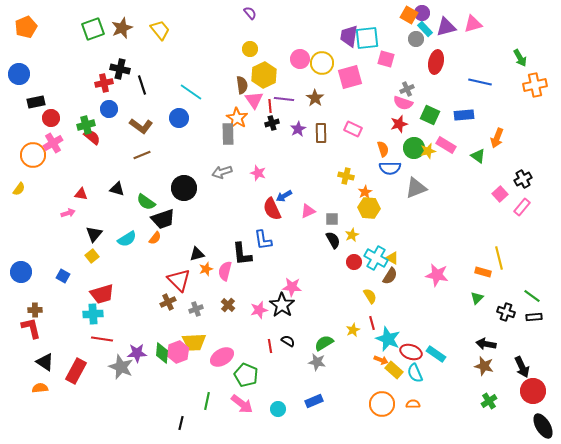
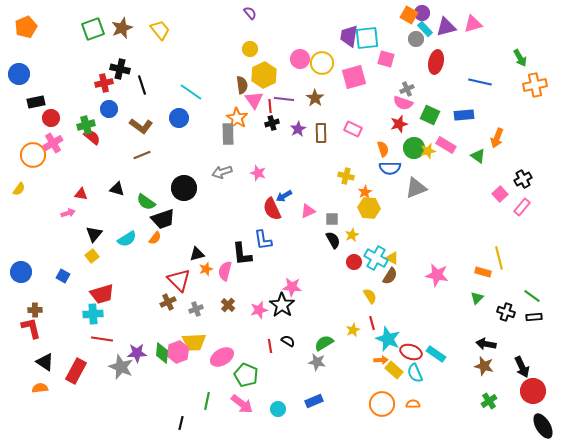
pink square at (350, 77): moved 4 px right
orange arrow at (381, 360): rotated 24 degrees counterclockwise
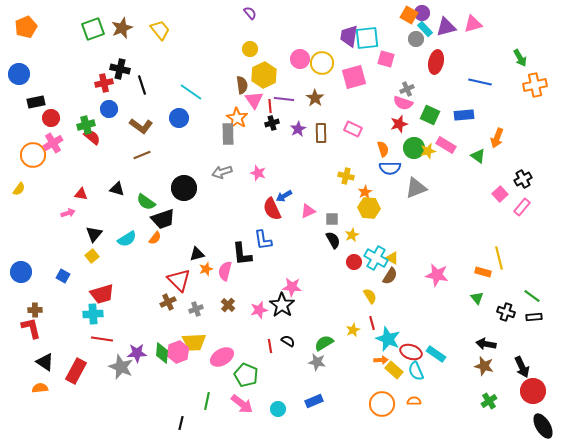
green triangle at (477, 298): rotated 24 degrees counterclockwise
cyan semicircle at (415, 373): moved 1 px right, 2 px up
orange semicircle at (413, 404): moved 1 px right, 3 px up
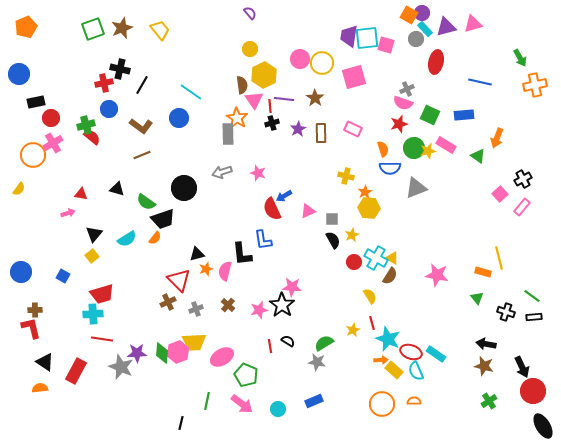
pink square at (386, 59): moved 14 px up
black line at (142, 85): rotated 48 degrees clockwise
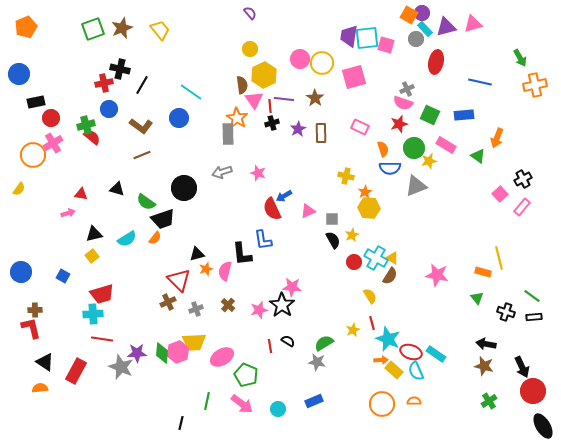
pink rectangle at (353, 129): moved 7 px right, 2 px up
yellow star at (428, 151): moved 1 px right, 10 px down
gray triangle at (416, 188): moved 2 px up
black triangle at (94, 234): rotated 36 degrees clockwise
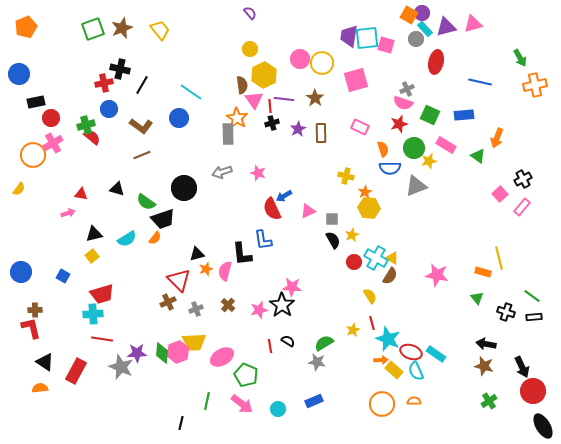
pink square at (354, 77): moved 2 px right, 3 px down
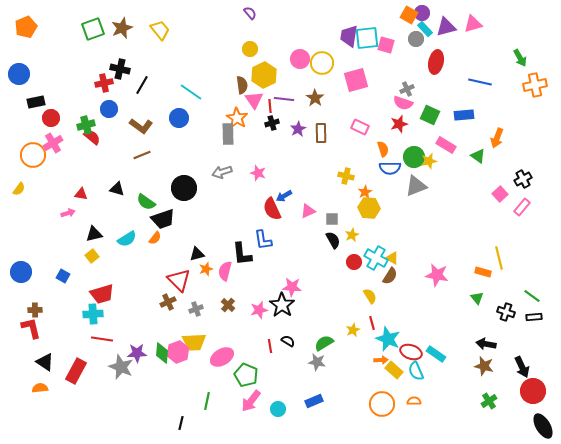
green circle at (414, 148): moved 9 px down
pink arrow at (242, 404): moved 9 px right, 3 px up; rotated 90 degrees clockwise
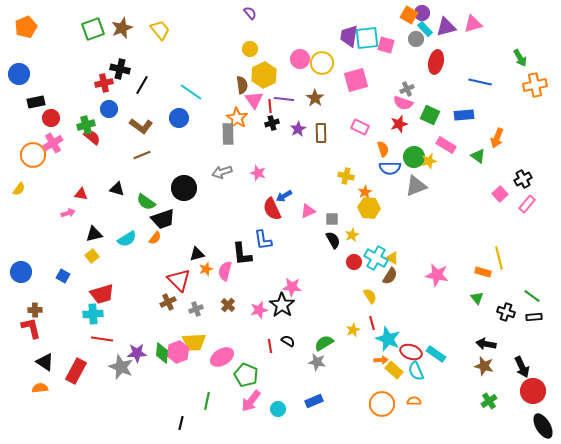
pink rectangle at (522, 207): moved 5 px right, 3 px up
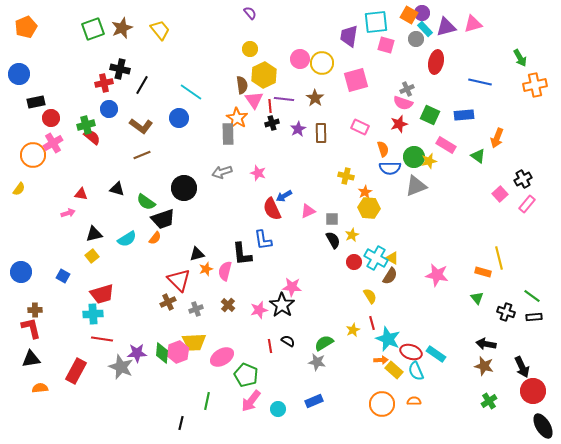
cyan square at (367, 38): moved 9 px right, 16 px up
black triangle at (45, 362): moved 14 px left, 3 px up; rotated 42 degrees counterclockwise
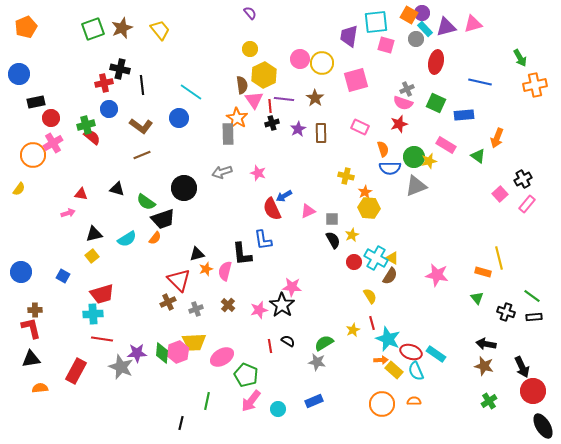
black line at (142, 85): rotated 36 degrees counterclockwise
green square at (430, 115): moved 6 px right, 12 px up
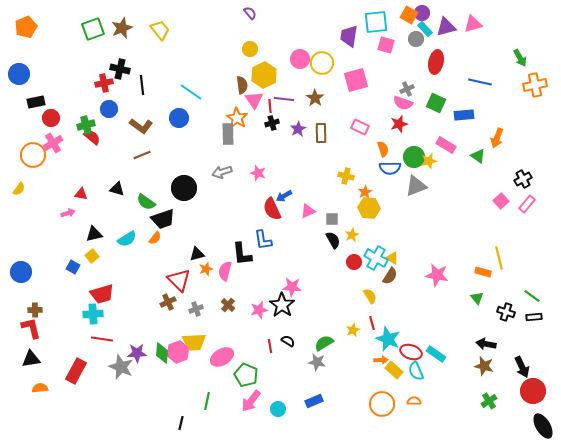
pink square at (500, 194): moved 1 px right, 7 px down
blue square at (63, 276): moved 10 px right, 9 px up
